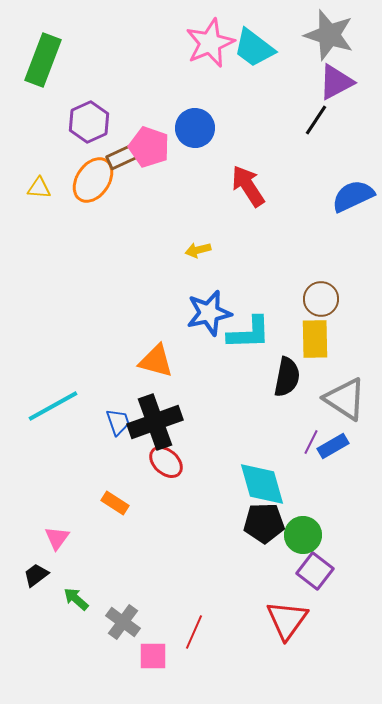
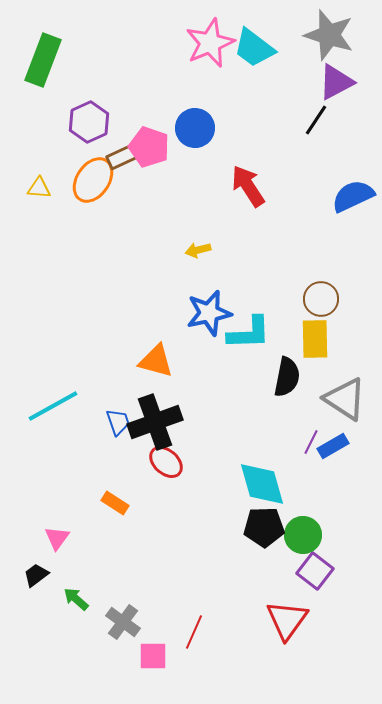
black pentagon: moved 4 px down
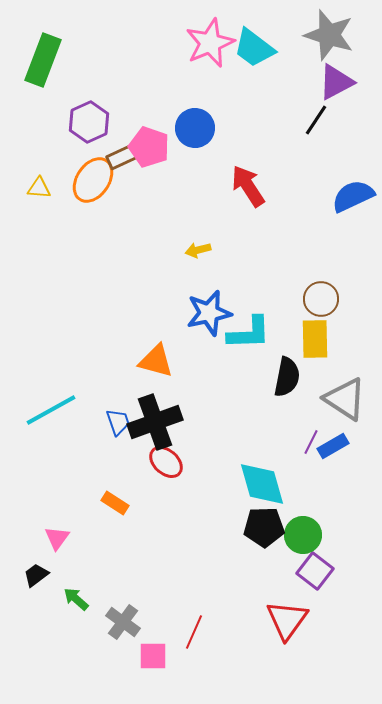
cyan line: moved 2 px left, 4 px down
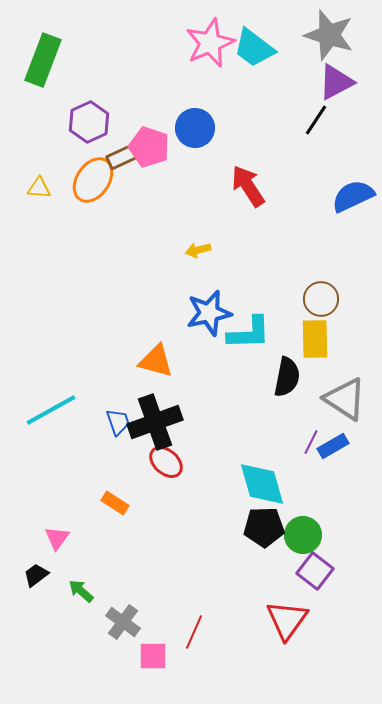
green arrow: moved 5 px right, 8 px up
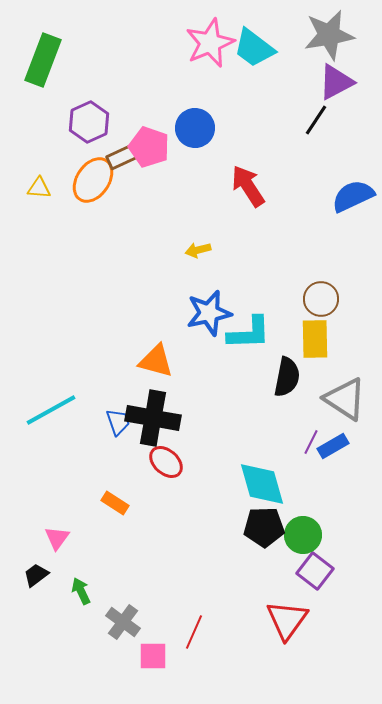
gray star: rotated 27 degrees counterclockwise
black cross: moved 2 px left, 4 px up; rotated 30 degrees clockwise
green arrow: rotated 24 degrees clockwise
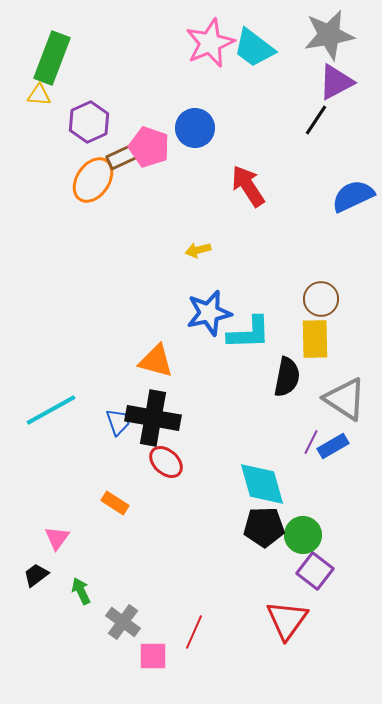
green rectangle: moved 9 px right, 2 px up
yellow triangle: moved 93 px up
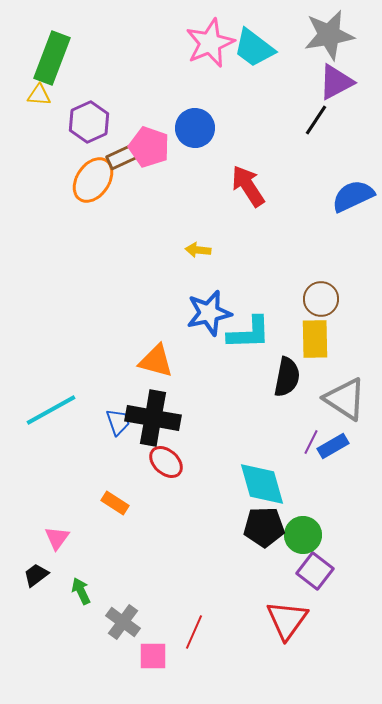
yellow arrow: rotated 20 degrees clockwise
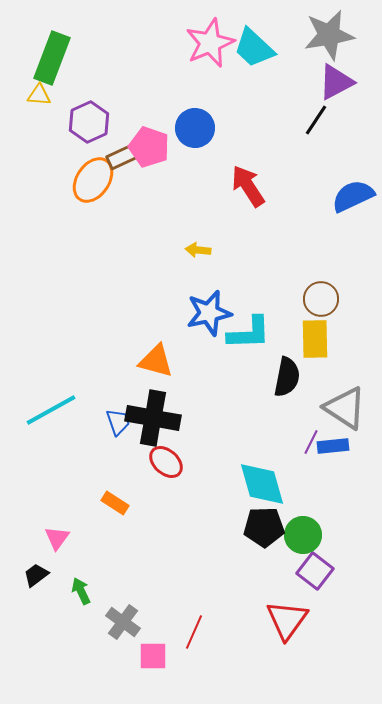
cyan trapezoid: rotated 6 degrees clockwise
gray triangle: moved 9 px down
blue rectangle: rotated 24 degrees clockwise
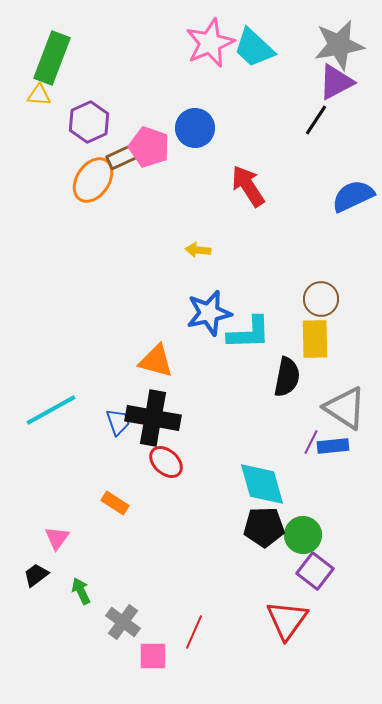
gray star: moved 10 px right, 10 px down
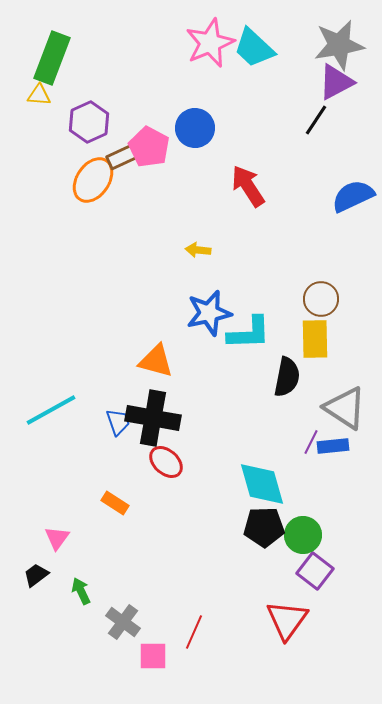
pink pentagon: rotated 9 degrees clockwise
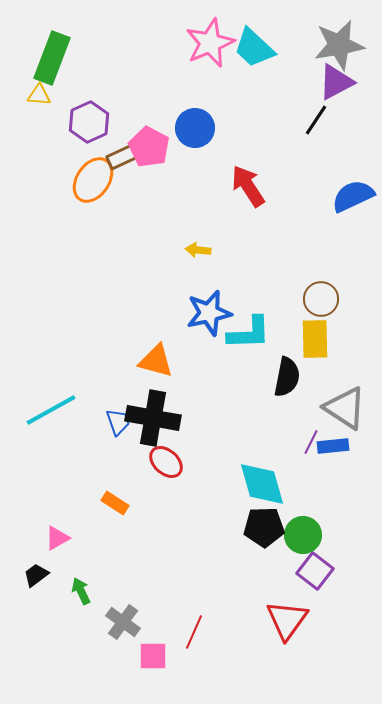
pink triangle: rotated 24 degrees clockwise
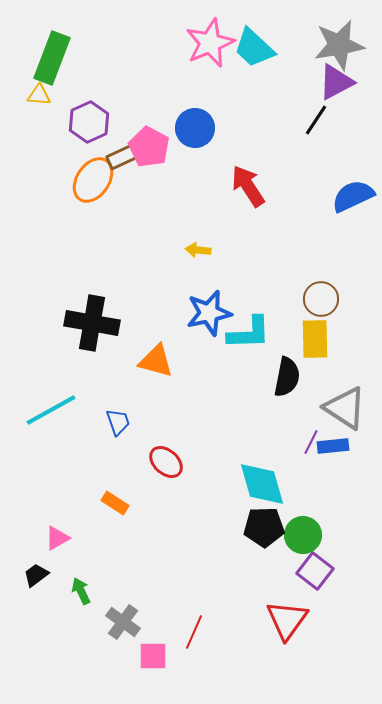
black cross: moved 61 px left, 95 px up
